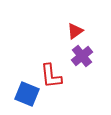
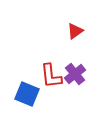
purple cross: moved 7 px left, 18 px down
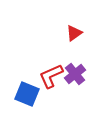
red triangle: moved 1 px left, 2 px down
red L-shape: rotated 72 degrees clockwise
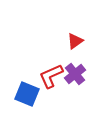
red triangle: moved 1 px right, 8 px down
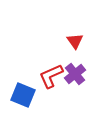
red triangle: rotated 30 degrees counterclockwise
blue square: moved 4 px left, 1 px down
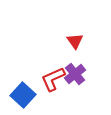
red L-shape: moved 2 px right, 3 px down
blue square: rotated 20 degrees clockwise
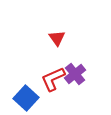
red triangle: moved 18 px left, 3 px up
blue square: moved 3 px right, 3 px down
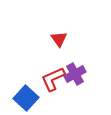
red triangle: moved 2 px right, 1 px down
purple cross: rotated 10 degrees clockwise
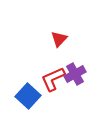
red triangle: rotated 18 degrees clockwise
blue square: moved 2 px right, 2 px up
